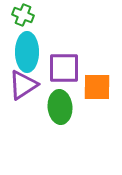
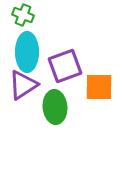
purple square: moved 1 px right, 2 px up; rotated 20 degrees counterclockwise
orange square: moved 2 px right
green ellipse: moved 5 px left
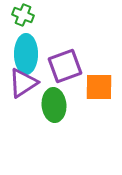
cyan ellipse: moved 1 px left, 2 px down
purple triangle: moved 2 px up
green ellipse: moved 1 px left, 2 px up
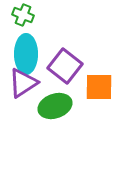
purple square: rotated 32 degrees counterclockwise
green ellipse: moved 1 px right, 1 px down; rotated 76 degrees clockwise
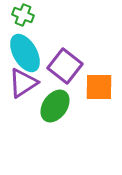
cyan ellipse: moved 1 px left, 1 px up; rotated 30 degrees counterclockwise
green ellipse: rotated 36 degrees counterclockwise
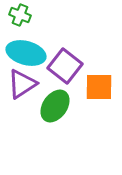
green cross: moved 3 px left
cyan ellipse: moved 1 px right; rotated 45 degrees counterclockwise
purple triangle: moved 1 px left, 1 px down
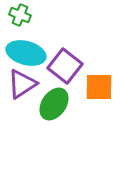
green ellipse: moved 1 px left, 2 px up
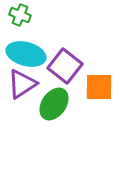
cyan ellipse: moved 1 px down
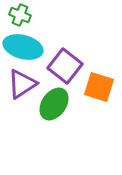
cyan ellipse: moved 3 px left, 7 px up
orange square: rotated 16 degrees clockwise
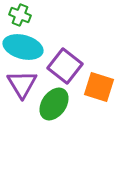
purple triangle: rotated 28 degrees counterclockwise
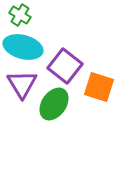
green cross: rotated 10 degrees clockwise
